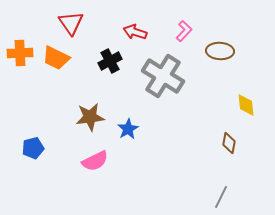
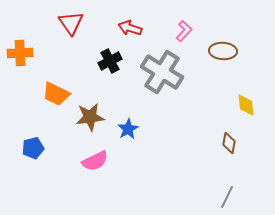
red arrow: moved 5 px left, 4 px up
brown ellipse: moved 3 px right
orange trapezoid: moved 36 px down
gray cross: moved 1 px left, 4 px up
gray line: moved 6 px right
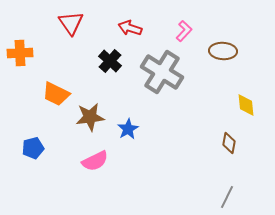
black cross: rotated 20 degrees counterclockwise
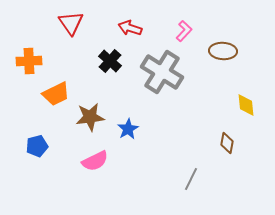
orange cross: moved 9 px right, 8 px down
orange trapezoid: rotated 52 degrees counterclockwise
brown diamond: moved 2 px left
blue pentagon: moved 4 px right, 2 px up
gray line: moved 36 px left, 18 px up
